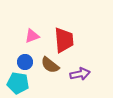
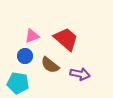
red trapezoid: moved 2 px right, 1 px up; rotated 44 degrees counterclockwise
blue circle: moved 6 px up
purple arrow: rotated 24 degrees clockwise
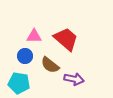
pink triangle: moved 2 px right; rotated 21 degrees clockwise
purple arrow: moved 6 px left, 5 px down
cyan pentagon: moved 1 px right
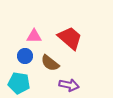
red trapezoid: moved 4 px right, 1 px up
brown semicircle: moved 2 px up
purple arrow: moved 5 px left, 6 px down
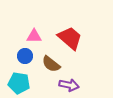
brown semicircle: moved 1 px right, 1 px down
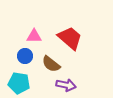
purple arrow: moved 3 px left
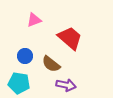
pink triangle: moved 16 px up; rotated 21 degrees counterclockwise
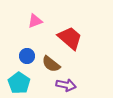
pink triangle: moved 1 px right, 1 px down
blue circle: moved 2 px right
cyan pentagon: rotated 25 degrees clockwise
